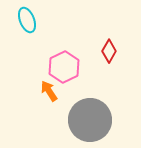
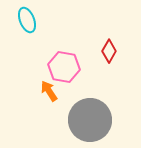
pink hexagon: rotated 24 degrees counterclockwise
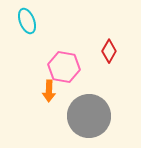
cyan ellipse: moved 1 px down
orange arrow: rotated 145 degrees counterclockwise
gray circle: moved 1 px left, 4 px up
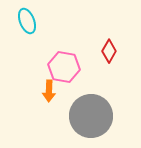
gray circle: moved 2 px right
